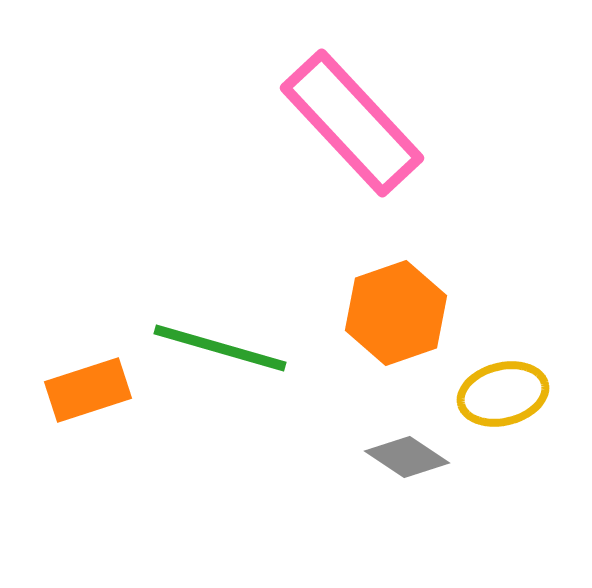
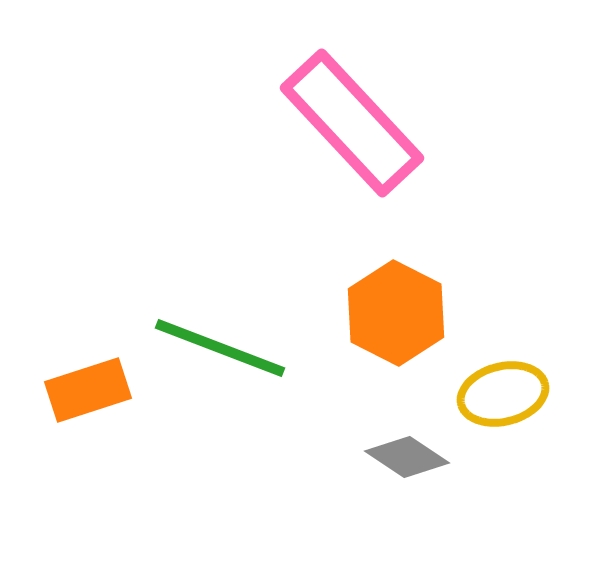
orange hexagon: rotated 14 degrees counterclockwise
green line: rotated 5 degrees clockwise
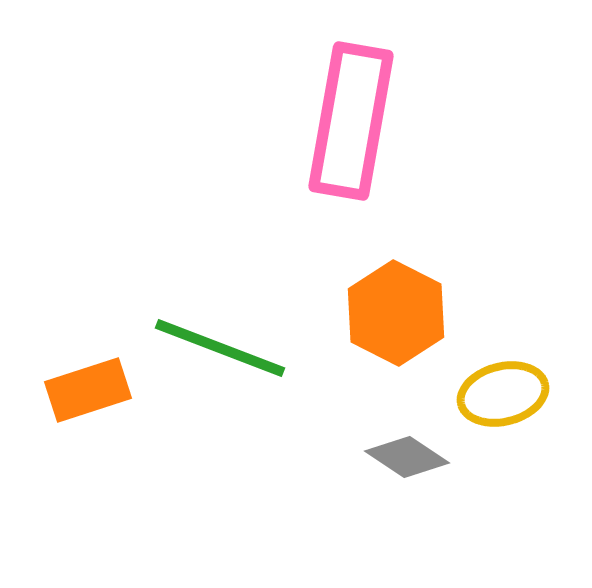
pink rectangle: moved 1 px left, 2 px up; rotated 53 degrees clockwise
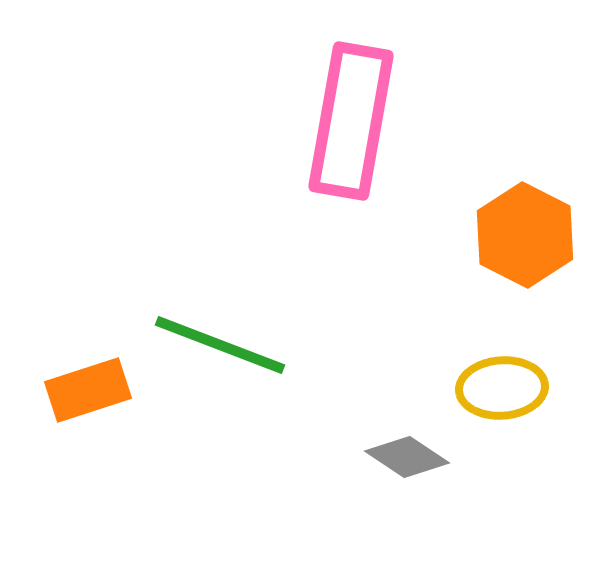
orange hexagon: moved 129 px right, 78 px up
green line: moved 3 px up
yellow ellipse: moved 1 px left, 6 px up; rotated 10 degrees clockwise
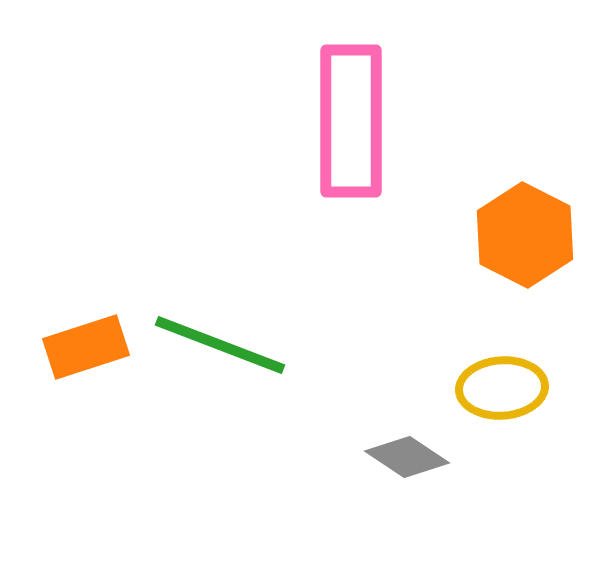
pink rectangle: rotated 10 degrees counterclockwise
orange rectangle: moved 2 px left, 43 px up
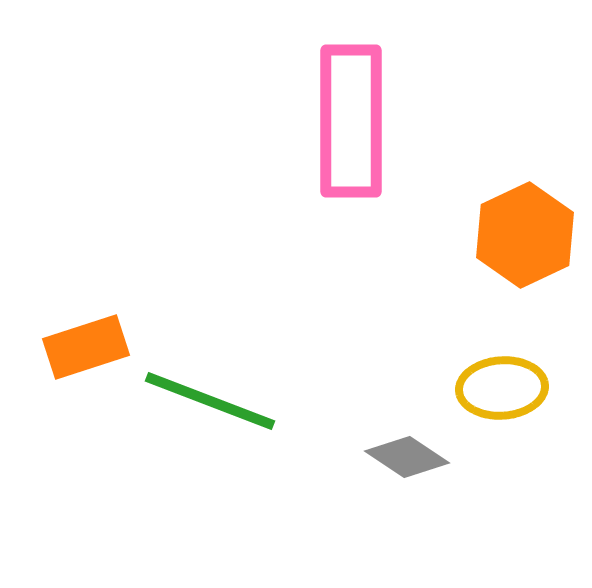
orange hexagon: rotated 8 degrees clockwise
green line: moved 10 px left, 56 px down
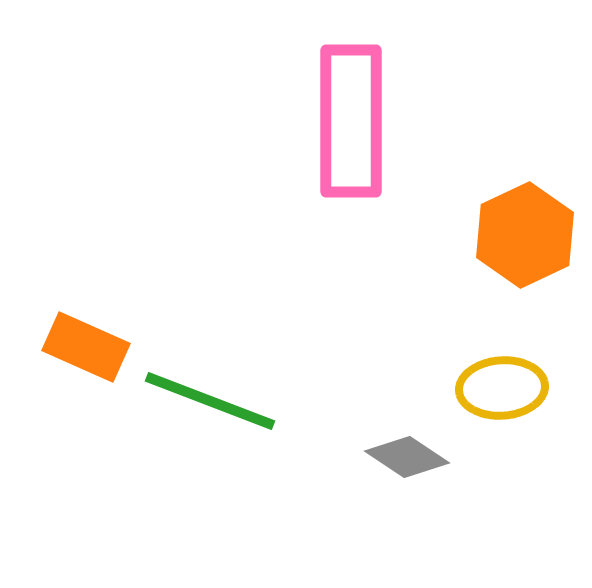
orange rectangle: rotated 42 degrees clockwise
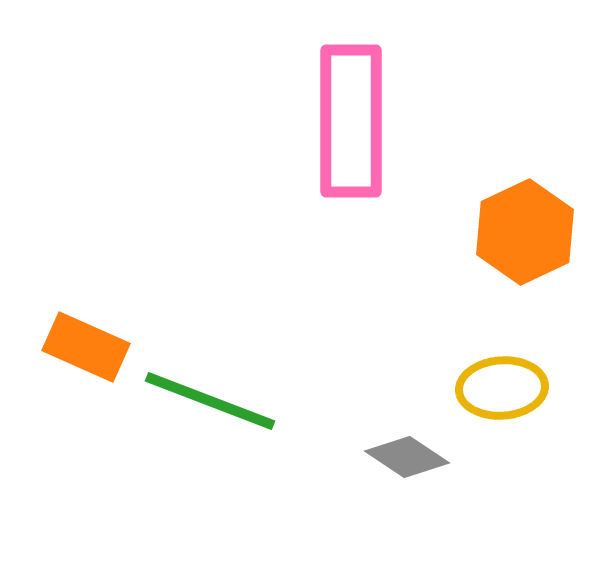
orange hexagon: moved 3 px up
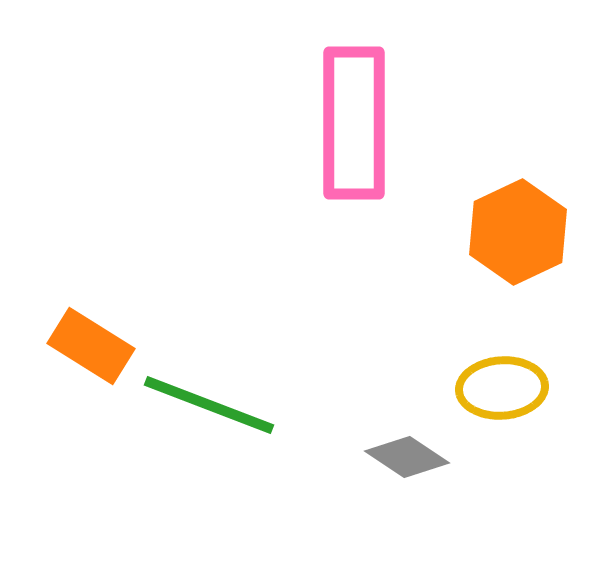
pink rectangle: moved 3 px right, 2 px down
orange hexagon: moved 7 px left
orange rectangle: moved 5 px right, 1 px up; rotated 8 degrees clockwise
green line: moved 1 px left, 4 px down
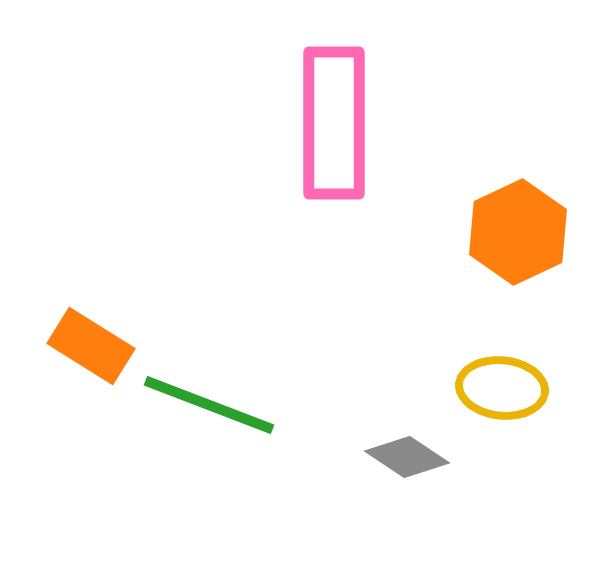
pink rectangle: moved 20 px left
yellow ellipse: rotated 10 degrees clockwise
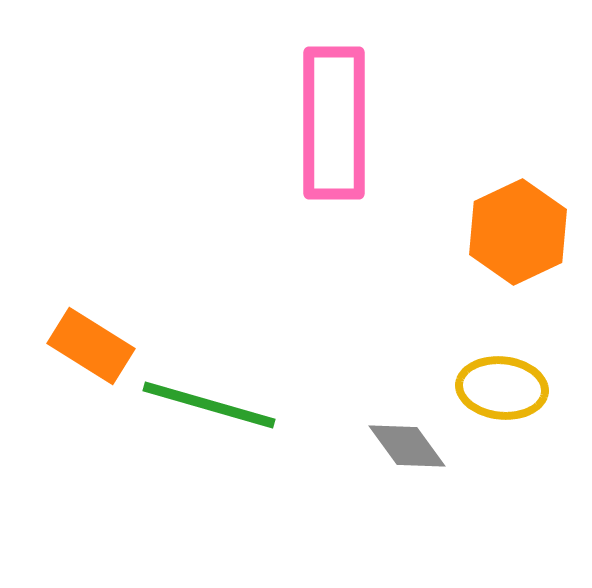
green line: rotated 5 degrees counterclockwise
gray diamond: moved 11 px up; rotated 20 degrees clockwise
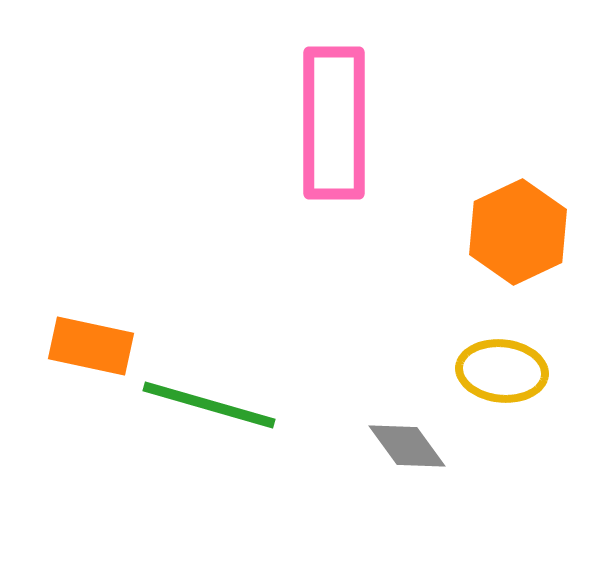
orange rectangle: rotated 20 degrees counterclockwise
yellow ellipse: moved 17 px up
